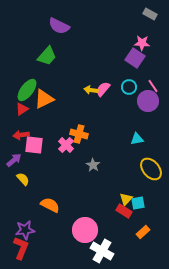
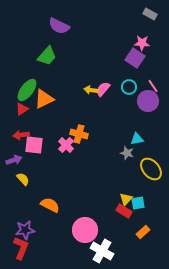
purple arrow: rotated 21 degrees clockwise
gray star: moved 34 px right, 12 px up; rotated 16 degrees counterclockwise
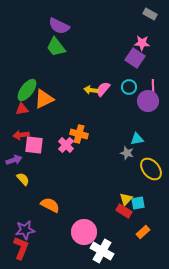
green trapezoid: moved 9 px right, 9 px up; rotated 100 degrees clockwise
pink line: rotated 32 degrees clockwise
red triangle: rotated 24 degrees clockwise
pink circle: moved 1 px left, 2 px down
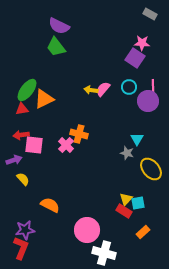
cyan triangle: rotated 48 degrees counterclockwise
pink circle: moved 3 px right, 2 px up
white cross: moved 2 px right, 2 px down; rotated 15 degrees counterclockwise
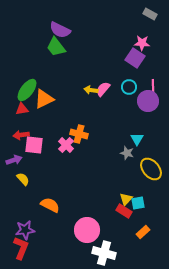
purple semicircle: moved 1 px right, 4 px down
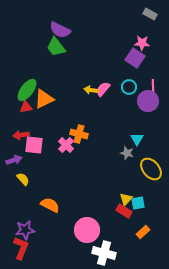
red triangle: moved 4 px right, 2 px up
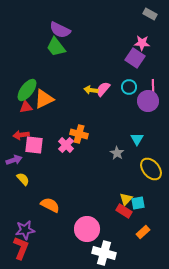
gray star: moved 10 px left; rotated 16 degrees clockwise
pink circle: moved 1 px up
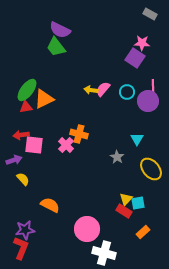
cyan circle: moved 2 px left, 5 px down
gray star: moved 4 px down
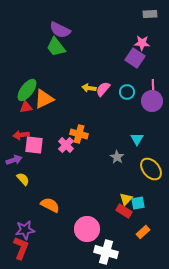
gray rectangle: rotated 32 degrees counterclockwise
yellow arrow: moved 2 px left, 2 px up
purple circle: moved 4 px right
white cross: moved 2 px right, 1 px up
